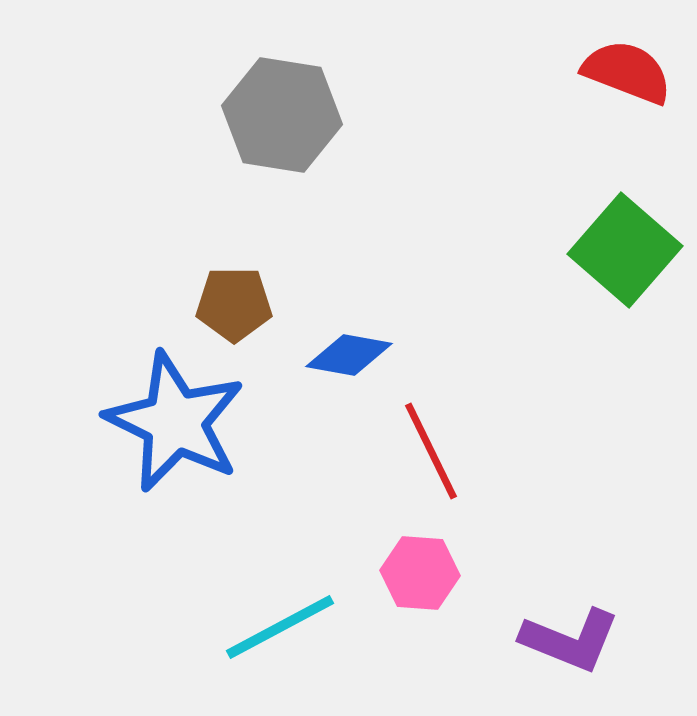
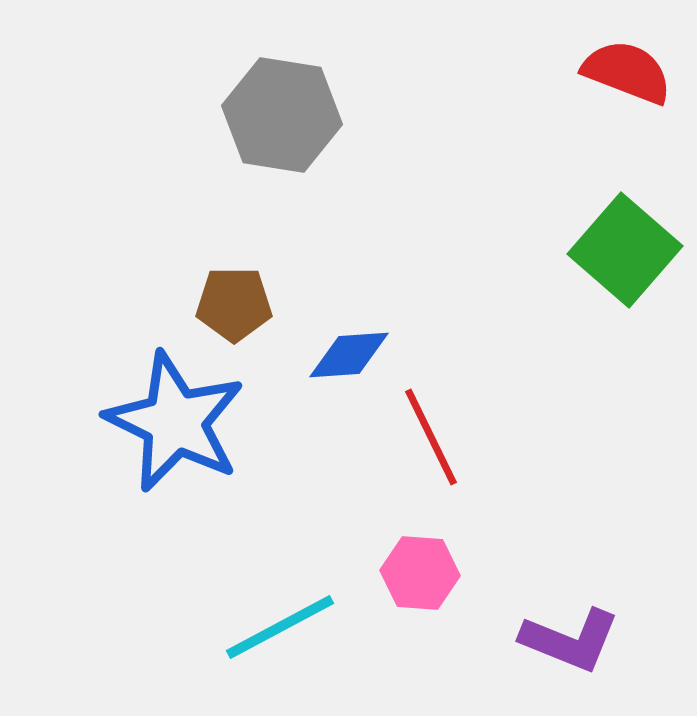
blue diamond: rotated 14 degrees counterclockwise
red line: moved 14 px up
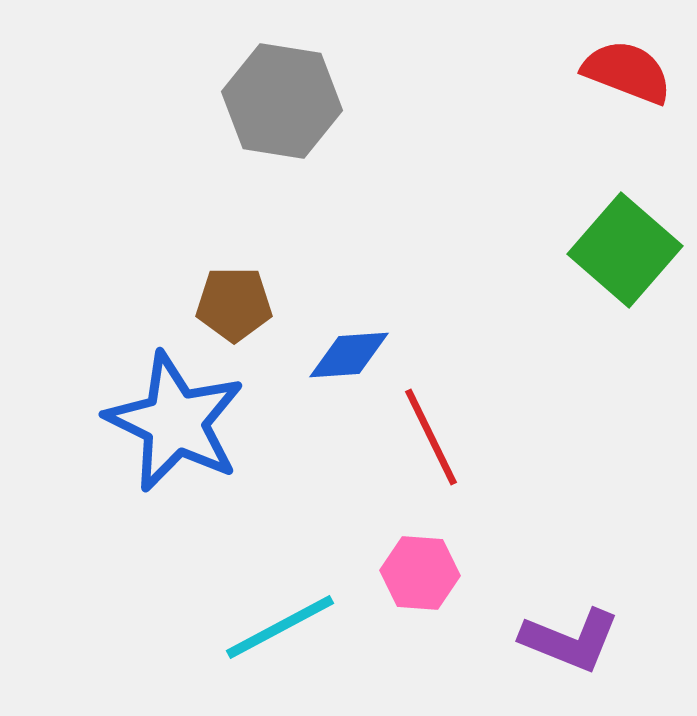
gray hexagon: moved 14 px up
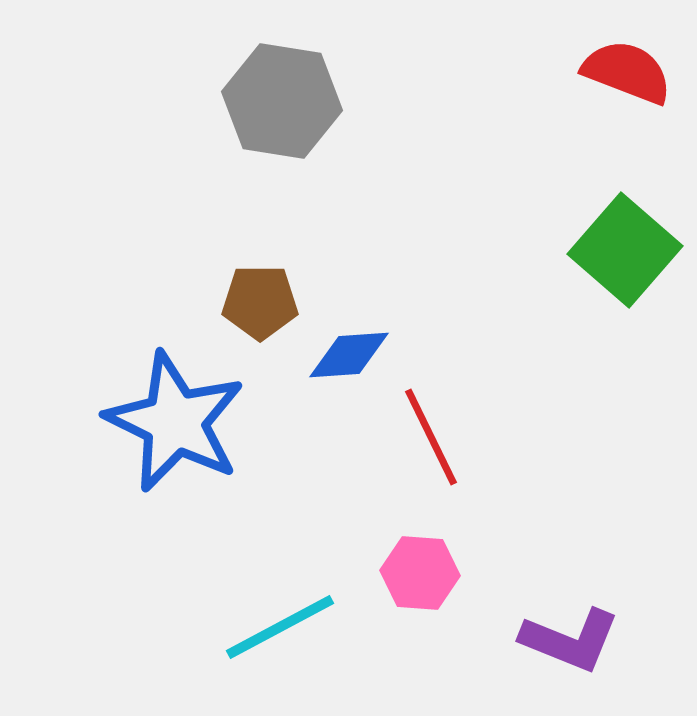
brown pentagon: moved 26 px right, 2 px up
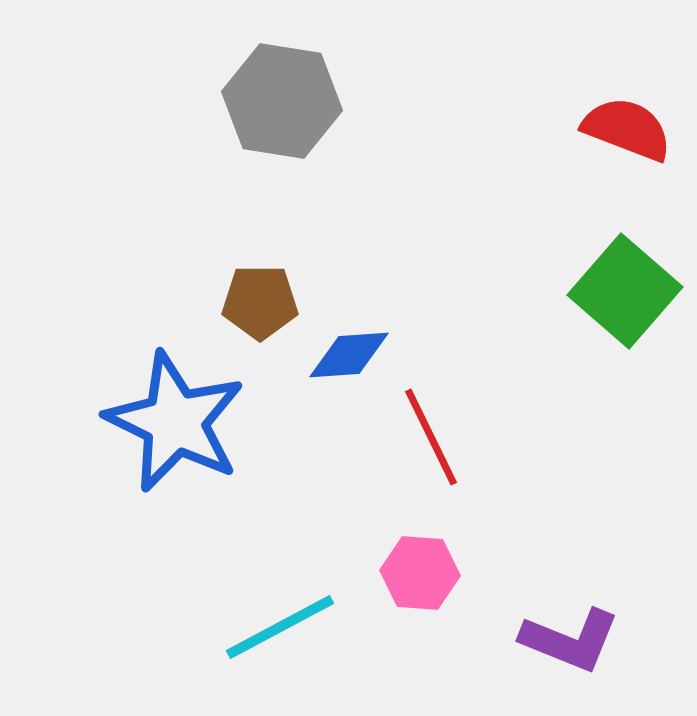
red semicircle: moved 57 px down
green square: moved 41 px down
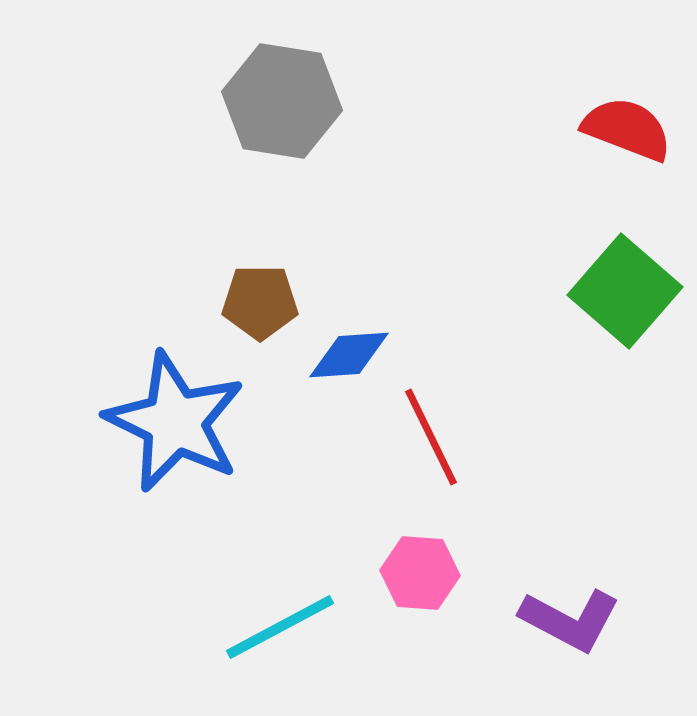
purple L-shape: moved 20 px up; rotated 6 degrees clockwise
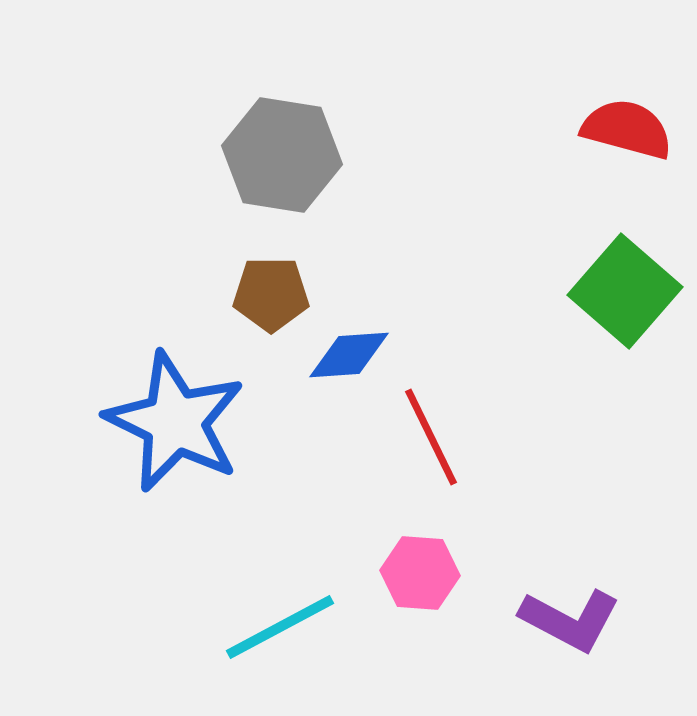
gray hexagon: moved 54 px down
red semicircle: rotated 6 degrees counterclockwise
brown pentagon: moved 11 px right, 8 px up
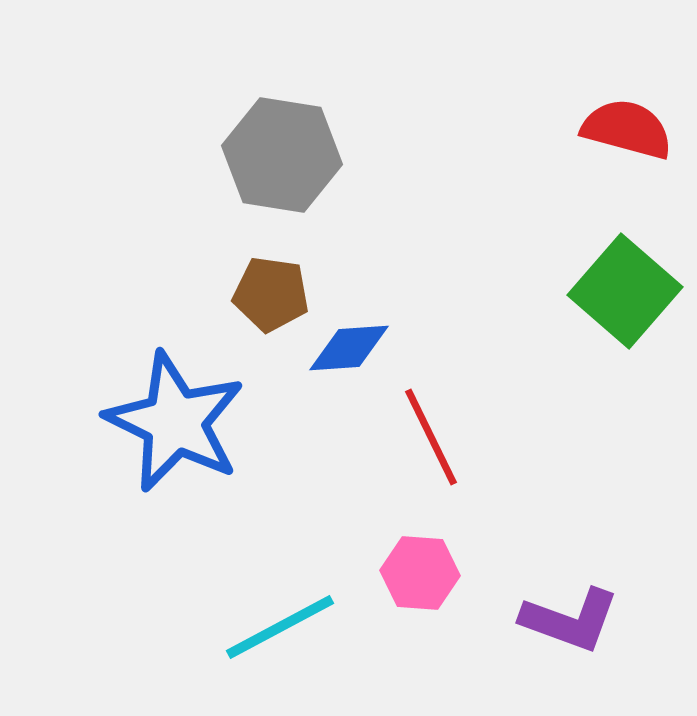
brown pentagon: rotated 8 degrees clockwise
blue diamond: moved 7 px up
purple L-shape: rotated 8 degrees counterclockwise
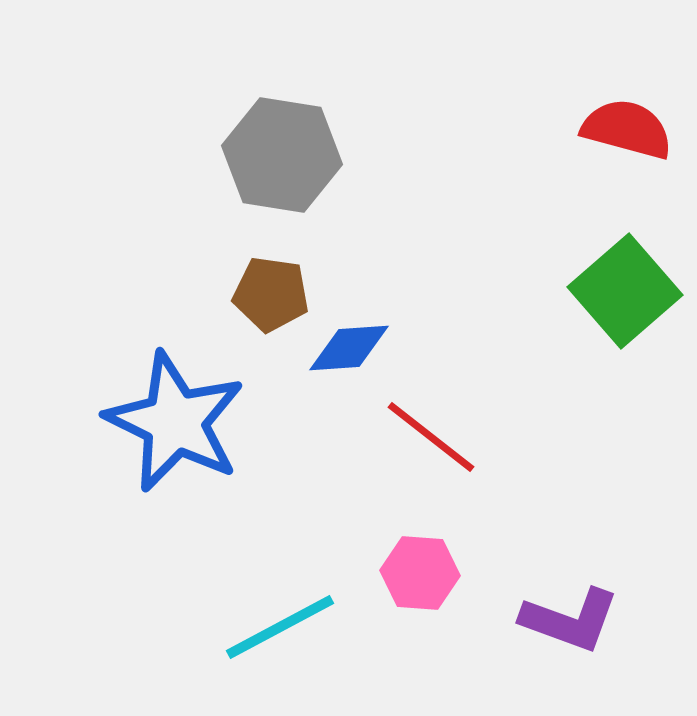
green square: rotated 8 degrees clockwise
red line: rotated 26 degrees counterclockwise
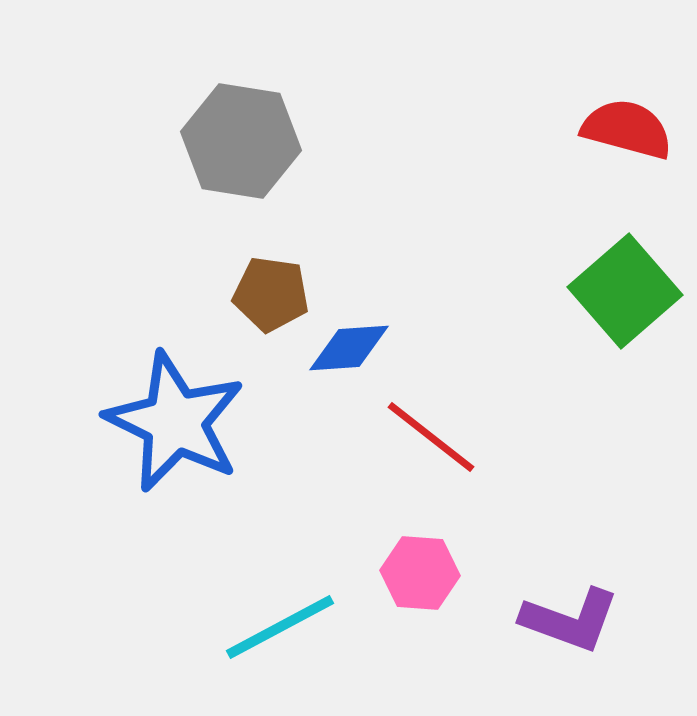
gray hexagon: moved 41 px left, 14 px up
